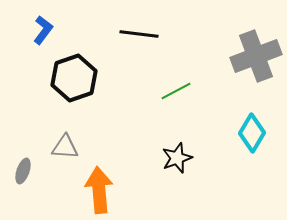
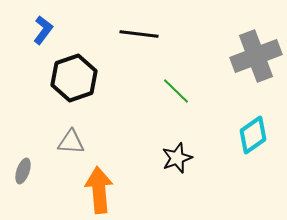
green line: rotated 72 degrees clockwise
cyan diamond: moved 1 px right, 2 px down; rotated 24 degrees clockwise
gray triangle: moved 6 px right, 5 px up
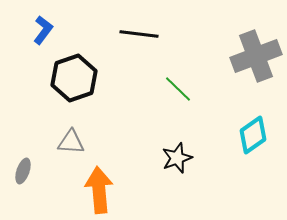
green line: moved 2 px right, 2 px up
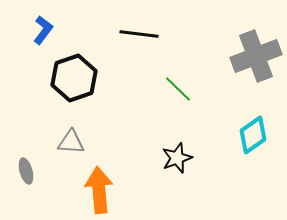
gray ellipse: moved 3 px right; rotated 35 degrees counterclockwise
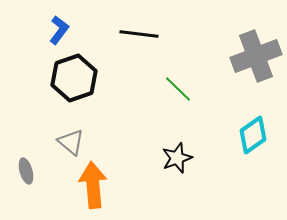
blue L-shape: moved 16 px right
gray triangle: rotated 36 degrees clockwise
orange arrow: moved 6 px left, 5 px up
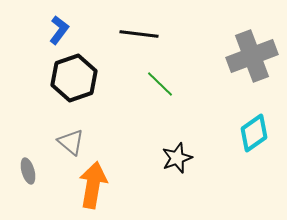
gray cross: moved 4 px left
green line: moved 18 px left, 5 px up
cyan diamond: moved 1 px right, 2 px up
gray ellipse: moved 2 px right
orange arrow: rotated 15 degrees clockwise
